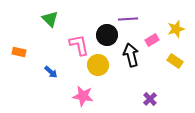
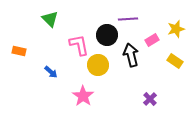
orange rectangle: moved 1 px up
pink star: rotated 25 degrees clockwise
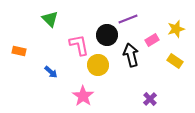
purple line: rotated 18 degrees counterclockwise
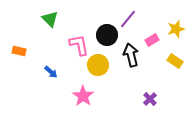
purple line: rotated 30 degrees counterclockwise
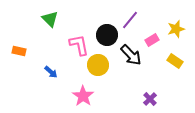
purple line: moved 2 px right, 1 px down
black arrow: rotated 150 degrees clockwise
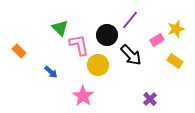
green triangle: moved 10 px right, 9 px down
pink rectangle: moved 5 px right
orange rectangle: rotated 32 degrees clockwise
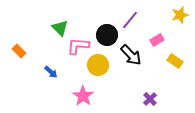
yellow star: moved 4 px right, 14 px up
pink L-shape: moved 1 px left, 1 px down; rotated 75 degrees counterclockwise
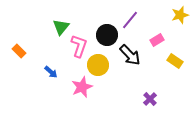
green triangle: moved 1 px right, 1 px up; rotated 24 degrees clockwise
pink L-shape: moved 1 px right; rotated 105 degrees clockwise
black arrow: moved 1 px left
pink star: moved 1 px left, 9 px up; rotated 15 degrees clockwise
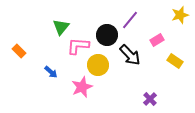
pink L-shape: moved 1 px left; rotated 105 degrees counterclockwise
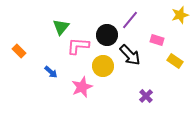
pink rectangle: rotated 48 degrees clockwise
yellow circle: moved 5 px right, 1 px down
purple cross: moved 4 px left, 3 px up
